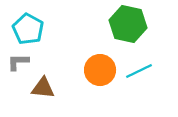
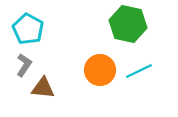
gray L-shape: moved 6 px right, 3 px down; rotated 125 degrees clockwise
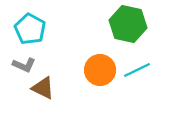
cyan pentagon: moved 2 px right
gray L-shape: rotated 80 degrees clockwise
cyan line: moved 2 px left, 1 px up
brown triangle: rotated 20 degrees clockwise
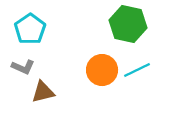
cyan pentagon: rotated 8 degrees clockwise
gray L-shape: moved 1 px left, 2 px down
orange circle: moved 2 px right
brown triangle: moved 4 px down; rotated 40 degrees counterclockwise
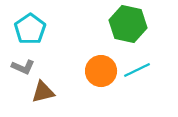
orange circle: moved 1 px left, 1 px down
